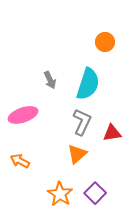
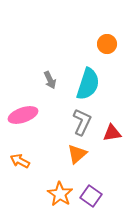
orange circle: moved 2 px right, 2 px down
purple square: moved 4 px left, 3 px down; rotated 10 degrees counterclockwise
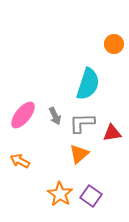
orange circle: moved 7 px right
gray arrow: moved 5 px right, 36 px down
pink ellipse: rotated 32 degrees counterclockwise
gray L-shape: moved 1 px down; rotated 116 degrees counterclockwise
orange triangle: moved 2 px right
